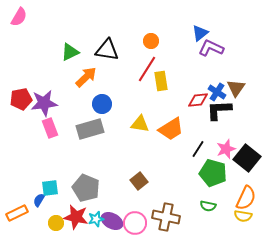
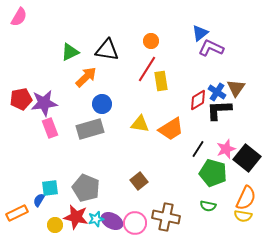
red diamond: rotated 25 degrees counterclockwise
yellow circle: moved 1 px left, 2 px down
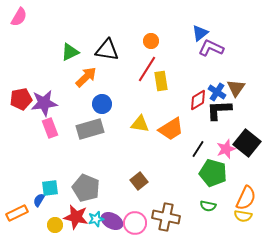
black square: moved 15 px up
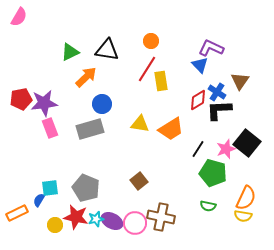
blue triangle: moved 32 px down; rotated 36 degrees counterclockwise
brown triangle: moved 4 px right, 7 px up
brown cross: moved 5 px left
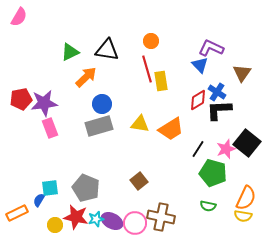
red line: rotated 48 degrees counterclockwise
brown triangle: moved 2 px right, 8 px up
gray rectangle: moved 9 px right, 3 px up
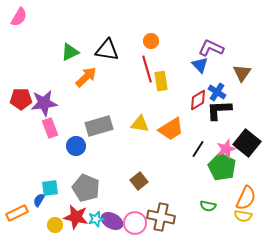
red pentagon: rotated 10 degrees clockwise
blue circle: moved 26 px left, 42 px down
green pentagon: moved 9 px right, 6 px up; rotated 12 degrees clockwise
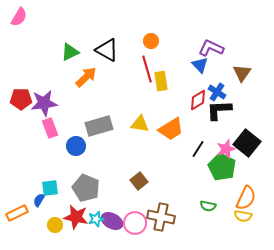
black triangle: rotated 20 degrees clockwise
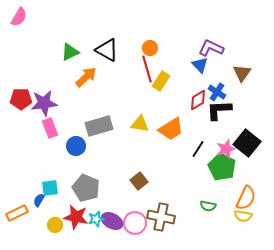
orange circle: moved 1 px left, 7 px down
yellow rectangle: rotated 42 degrees clockwise
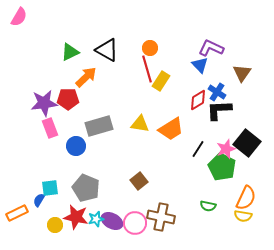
red pentagon: moved 47 px right
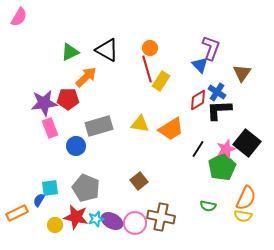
purple L-shape: rotated 85 degrees clockwise
green pentagon: rotated 16 degrees clockwise
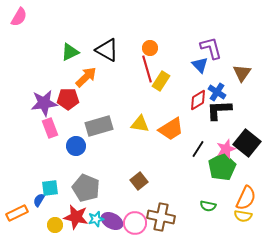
purple L-shape: rotated 35 degrees counterclockwise
